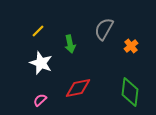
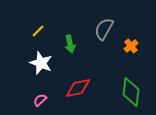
green diamond: moved 1 px right
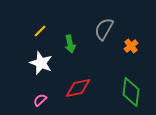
yellow line: moved 2 px right
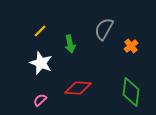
red diamond: rotated 16 degrees clockwise
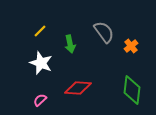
gray semicircle: moved 3 px down; rotated 115 degrees clockwise
green diamond: moved 1 px right, 2 px up
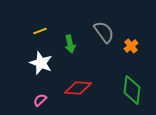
yellow line: rotated 24 degrees clockwise
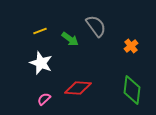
gray semicircle: moved 8 px left, 6 px up
green arrow: moved 5 px up; rotated 42 degrees counterclockwise
pink semicircle: moved 4 px right, 1 px up
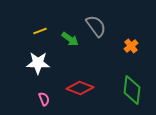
white star: moved 3 px left; rotated 20 degrees counterclockwise
red diamond: moved 2 px right; rotated 16 degrees clockwise
pink semicircle: rotated 112 degrees clockwise
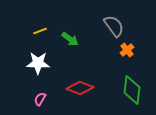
gray semicircle: moved 18 px right
orange cross: moved 4 px left, 4 px down
pink semicircle: moved 4 px left; rotated 128 degrees counterclockwise
